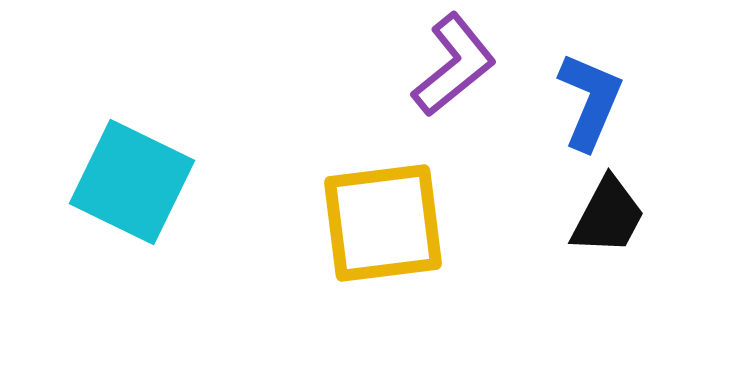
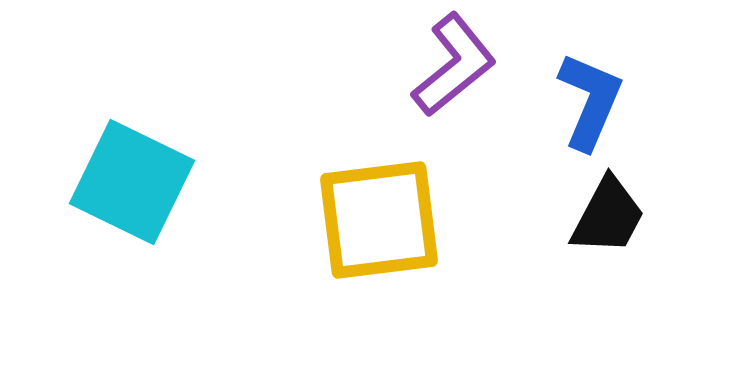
yellow square: moved 4 px left, 3 px up
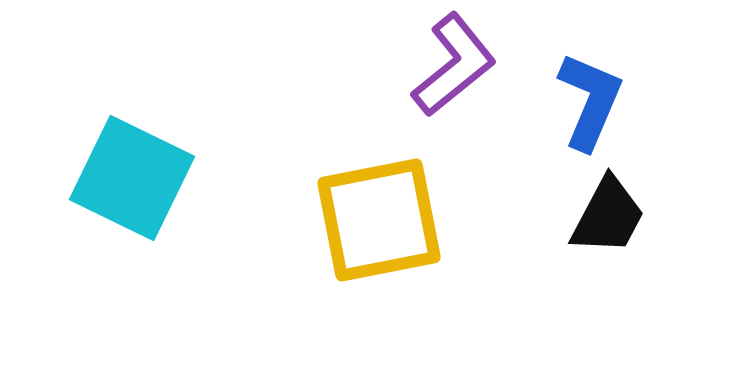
cyan square: moved 4 px up
yellow square: rotated 4 degrees counterclockwise
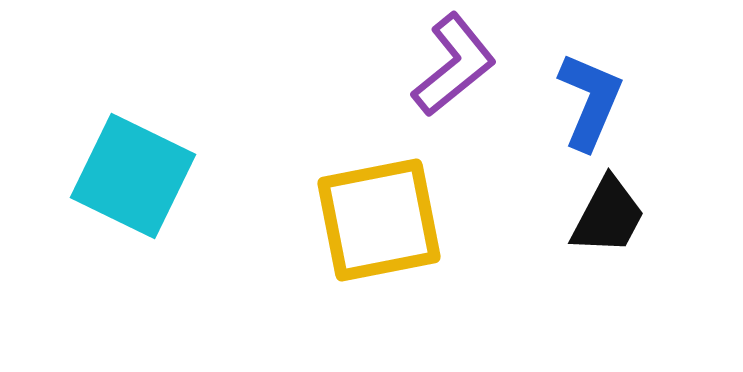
cyan square: moved 1 px right, 2 px up
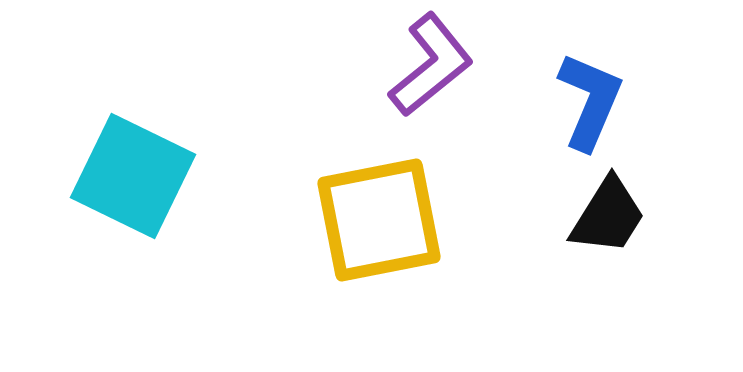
purple L-shape: moved 23 px left
black trapezoid: rotated 4 degrees clockwise
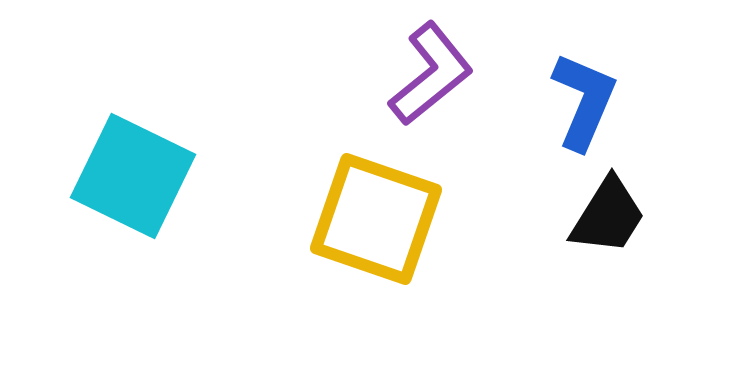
purple L-shape: moved 9 px down
blue L-shape: moved 6 px left
yellow square: moved 3 px left, 1 px up; rotated 30 degrees clockwise
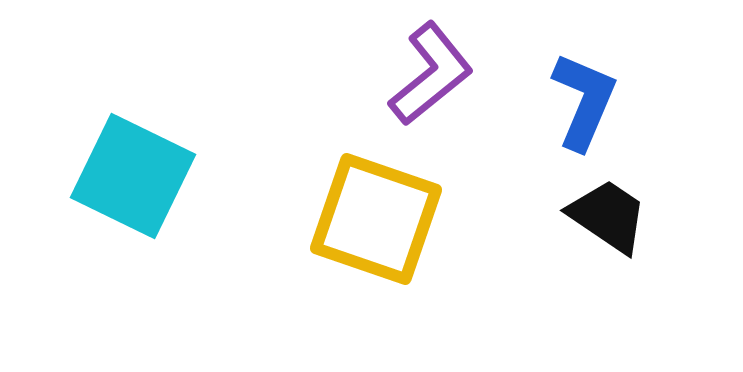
black trapezoid: rotated 88 degrees counterclockwise
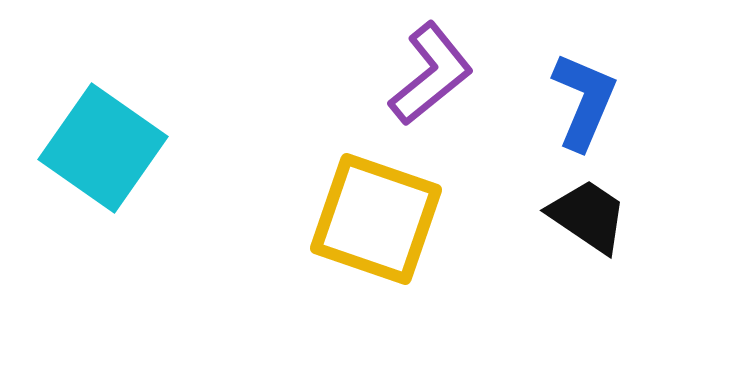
cyan square: moved 30 px left, 28 px up; rotated 9 degrees clockwise
black trapezoid: moved 20 px left
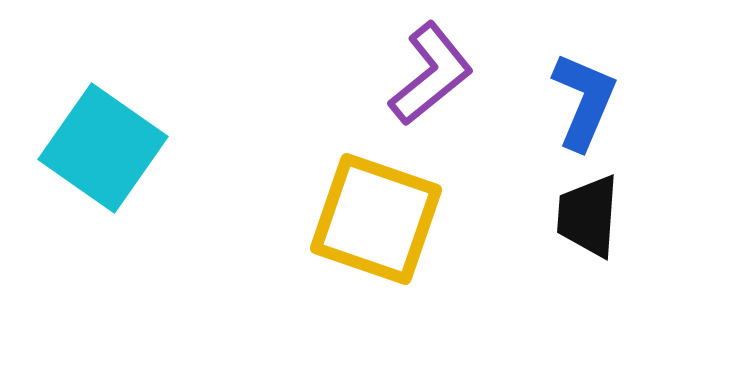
black trapezoid: rotated 120 degrees counterclockwise
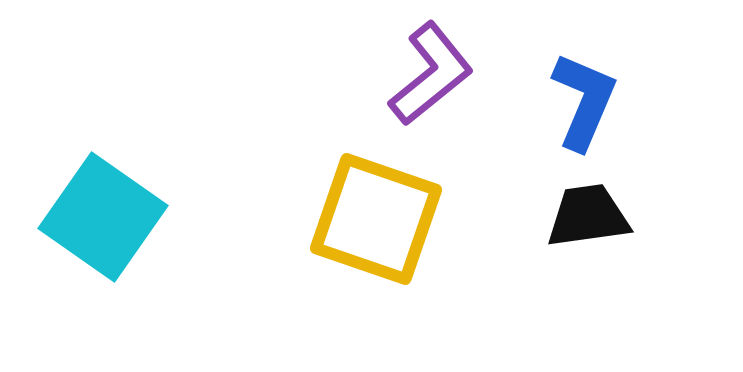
cyan square: moved 69 px down
black trapezoid: rotated 78 degrees clockwise
